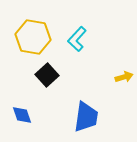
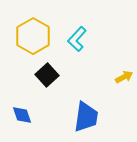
yellow hexagon: moved 1 px up; rotated 20 degrees clockwise
yellow arrow: rotated 12 degrees counterclockwise
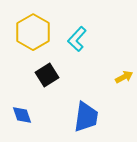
yellow hexagon: moved 4 px up
black square: rotated 10 degrees clockwise
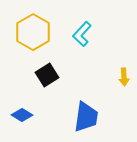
cyan L-shape: moved 5 px right, 5 px up
yellow arrow: rotated 114 degrees clockwise
blue diamond: rotated 40 degrees counterclockwise
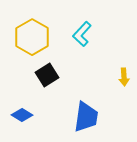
yellow hexagon: moved 1 px left, 5 px down
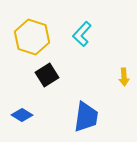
yellow hexagon: rotated 12 degrees counterclockwise
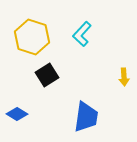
blue diamond: moved 5 px left, 1 px up
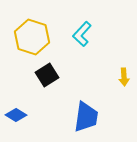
blue diamond: moved 1 px left, 1 px down
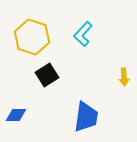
cyan L-shape: moved 1 px right
blue diamond: rotated 30 degrees counterclockwise
